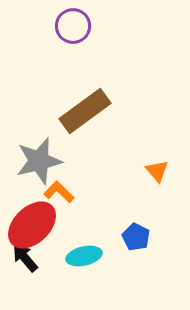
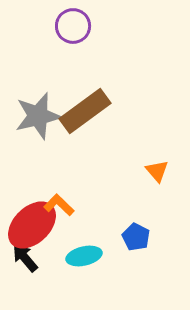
gray star: moved 1 px left, 45 px up
orange L-shape: moved 13 px down
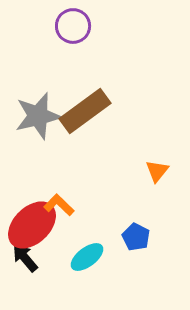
orange triangle: rotated 20 degrees clockwise
cyan ellipse: moved 3 px right, 1 px down; rotated 24 degrees counterclockwise
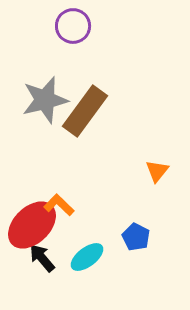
brown rectangle: rotated 18 degrees counterclockwise
gray star: moved 7 px right, 16 px up
black arrow: moved 17 px right
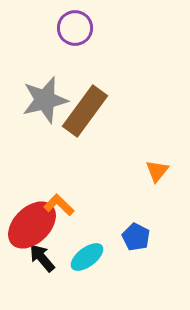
purple circle: moved 2 px right, 2 px down
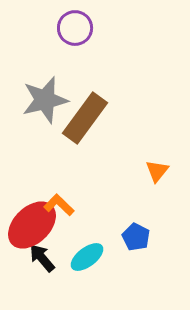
brown rectangle: moved 7 px down
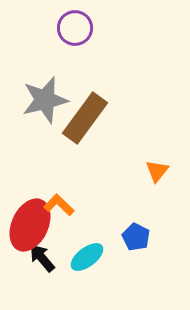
red ellipse: moved 2 px left; rotated 21 degrees counterclockwise
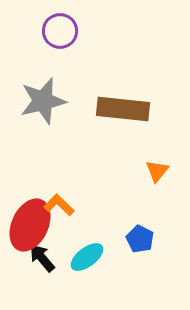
purple circle: moved 15 px left, 3 px down
gray star: moved 2 px left, 1 px down
brown rectangle: moved 38 px right, 9 px up; rotated 60 degrees clockwise
blue pentagon: moved 4 px right, 2 px down
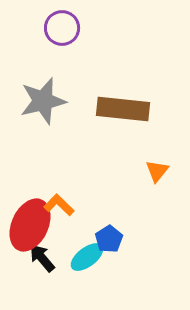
purple circle: moved 2 px right, 3 px up
blue pentagon: moved 31 px left; rotated 12 degrees clockwise
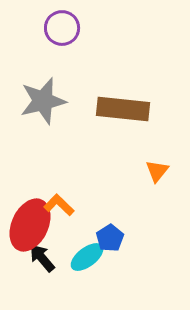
blue pentagon: moved 1 px right, 1 px up
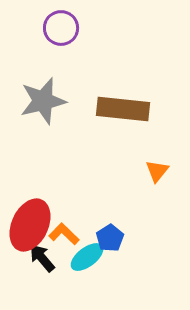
purple circle: moved 1 px left
orange L-shape: moved 5 px right, 29 px down
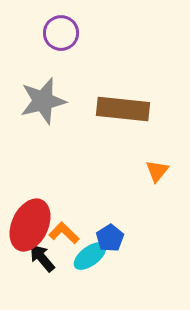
purple circle: moved 5 px down
orange L-shape: moved 1 px up
cyan ellipse: moved 3 px right, 1 px up
